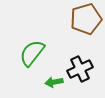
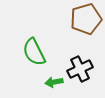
green semicircle: moved 2 px right, 1 px up; rotated 64 degrees counterclockwise
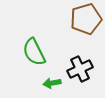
green arrow: moved 2 px left, 1 px down
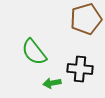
green semicircle: rotated 12 degrees counterclockwise
black cross: rotated 30 degrees clockwise
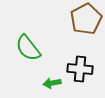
brown pentagon: rotated 12 degrees counterclockwise
green semicircle: moved 6 px left, 4 px up
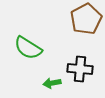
green semicircle: rotated 20 degrees counterclockwise
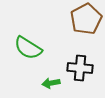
black cross: moved 1 px up
green arrow: moved 1 px left
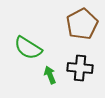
brown pentagon: moved 4 px left, 5 px down
green arrow: moved 1 px left, 8 px up; rotated 78 degrees clockwise
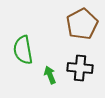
green semicircle: moved 5 px left, 2 px down; rotated 48 degrees clockwise
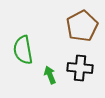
brown pentagon: moved 2 px down
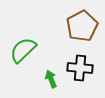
green semicircle: rotated 56 degrees clockwise
green arrow: moved 1 px right, 4 px down
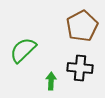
green arrow: moved 2 px down; rotated 24 degrees clockwise
